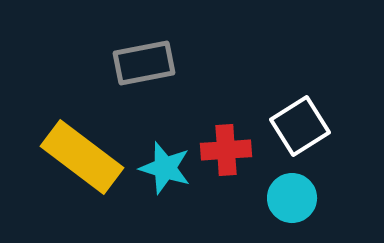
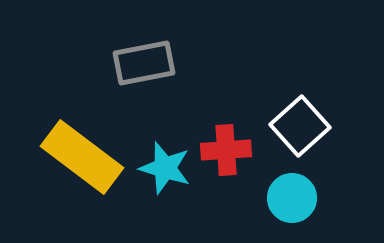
white square: rotated 10 degrees counterclockwise
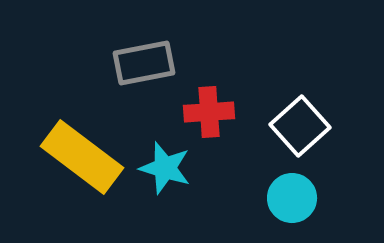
red cross: moved 17 px left, 38 px up
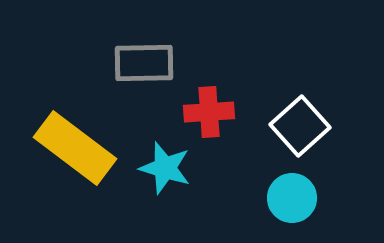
gray rectangle: rotated 10 degrees clockwise
yellow rectangle: moved 7 px left, 9 px up
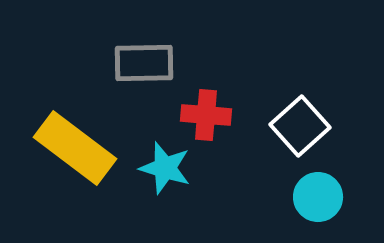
red cross: moved 3 px left, 3 px down; rotated 9 degrees clockwise
cyan circle: moved 26 px right, 1 px up
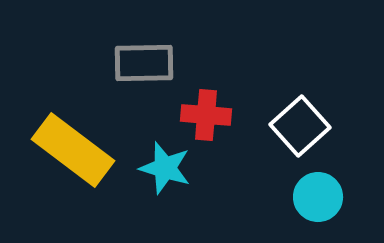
yellow rectangle: moved 2 px left, 2 px down
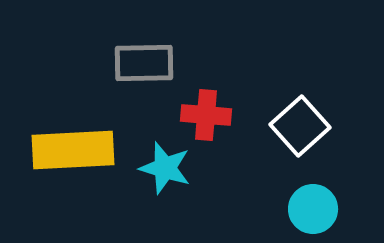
yellow rectangle: rotated 40 degrees counterclockwise
cyan circle: moved 5 px left, 12 px down
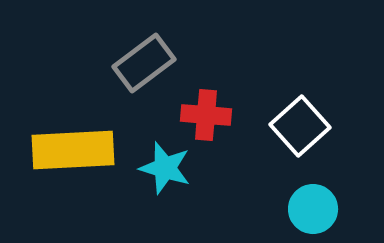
gray rectangle: rotated 36 degrees counterclockwise
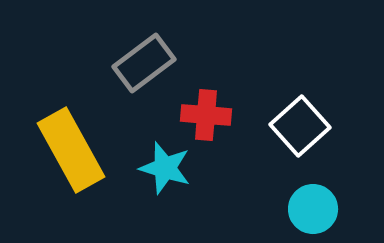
yellow rectangle: moved 2 px left; rotated 64 degrees clockwise
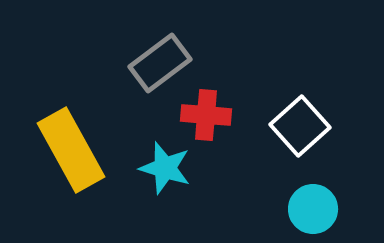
gray rectangle: moved 16 px right
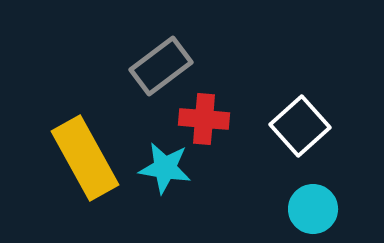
gray rectangle: moved 1 px right, 3 px down
red cross: moved 2 px left, 4 px down
yellow rectangle: moved 14 px right, 8 px down
cyan star: rotated 8 degrees counterclockwise
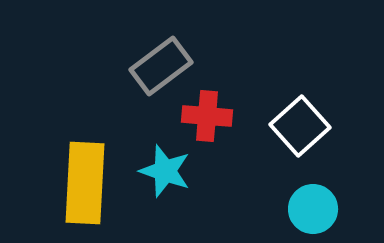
red cross: moved 3 px right, 3 px up
yellow rectangle: moved 25 px down; rotated 32 degrees clockwise
cyan star: moved 3 px down; rotated 10 degrees clockwise
